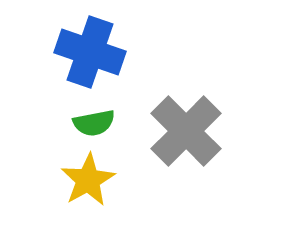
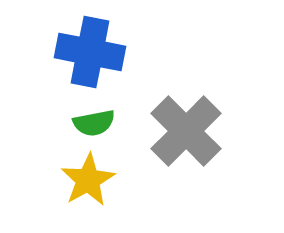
blue cross: rotated 8 degrees counterclockwise
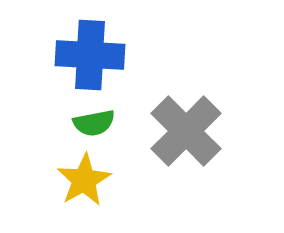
blue cross: moved 3 px down; rotated 8 degrees counterclockwise
yellow star: moved 4 px left
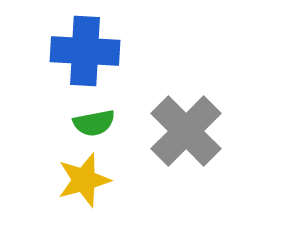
blue cross: moved 5 px left, 4 px up
yellow star: rotated 14 degrees clockwise
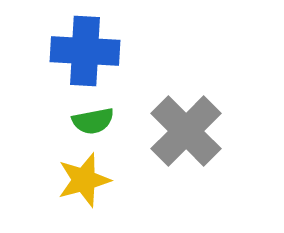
green semicircle: moved 1 px left, 2 px up
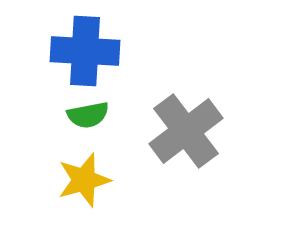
green semicircle: moved 5 px left, 6 px up
gray cross: rotated 8 degrees clockwise
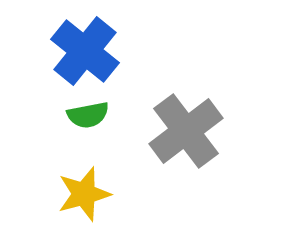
blue cross: rotated 36 degrees clockwise
yellow star: moved 14 px down
